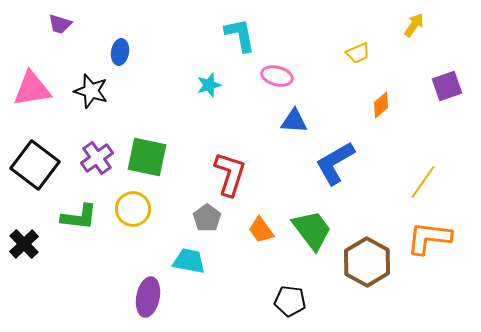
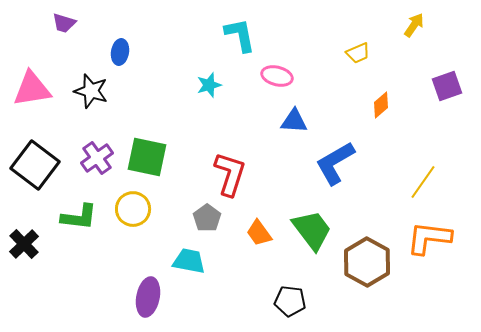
purple trapezoid: moved 4 px right, 1 px up
orange trapezoid: moved 2 px left, 3 px down
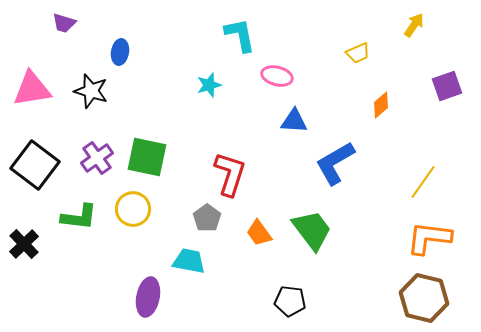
brown hexagon: moved 57 px right, 36 px down; rotated 15 degrees counterclockwise
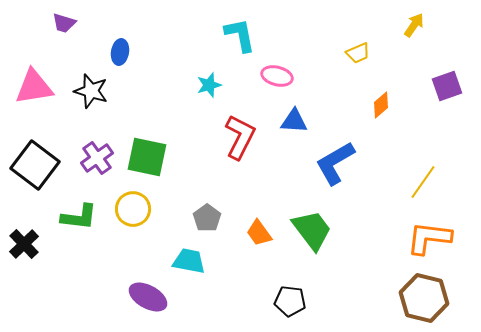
pink triangle: moved 2 px right, 2 px up
red L-shape: moved 10 px right, 37 px up; rotated 9 degrees clockwise
purple ellipse: rotated 72 degrees counterclockwise
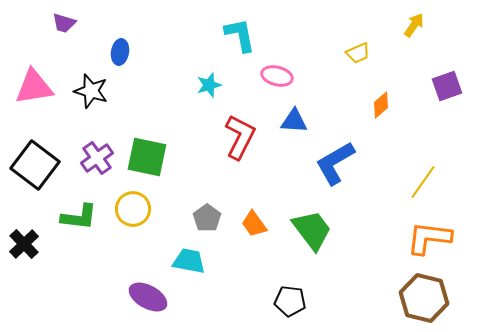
orange trapezoid: moved 5 px left, 9 px up
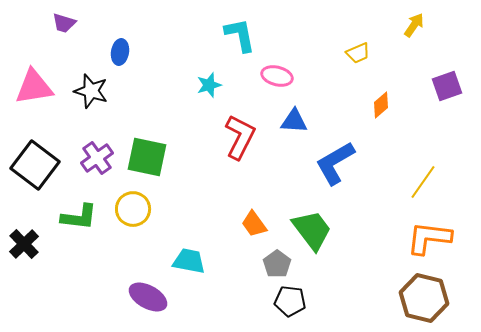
gray pentagon: moved 70 px right, 46 px down
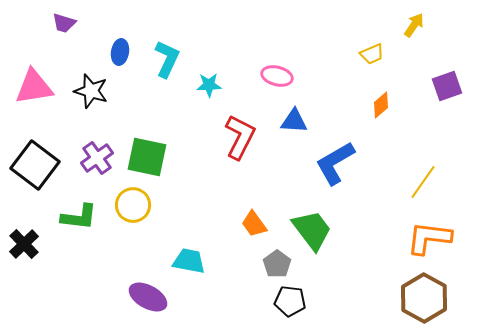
cyan L-shape: moved 73 px left, 24 px down; rotated 36 degrees clockwise
yellow trapezoid: moved 14 px right, 1 px down
cyan star: rotated 15 degrees clockwise
yellow circle: moved 4 px up
brown hexagon: rotated 15 degrees clockwise
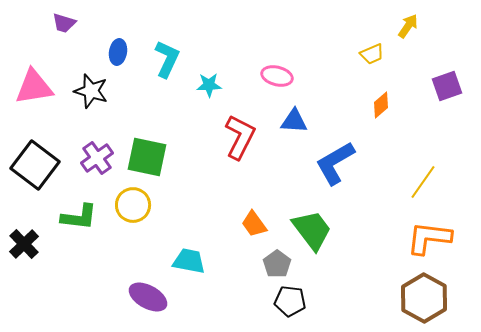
yellow arrow: moved 6 px left, 1 px down
blue ellipse: moved 2 px left
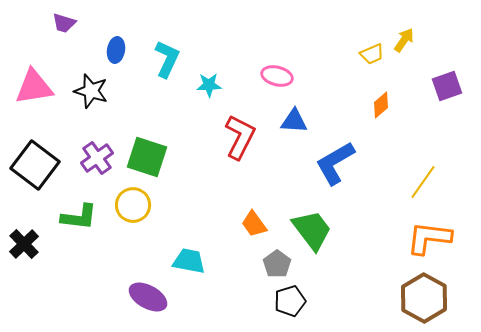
yellow arrow: moved 4 px left, 14 px down
blue ellipse: moved 2 px left, 2 px up
green square: rotated 6 degrees clockwise
black pentagon: rotated 24 degrees counterclockwise
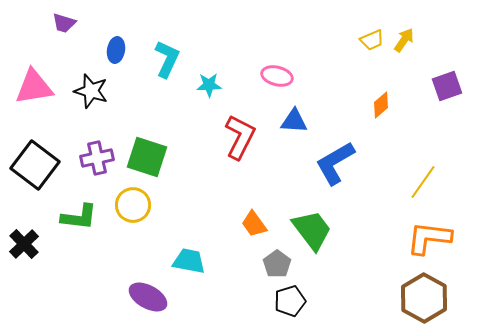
yellow trapezoid: moved 14 px up
purple cross: rotated 24 degrees clockwise
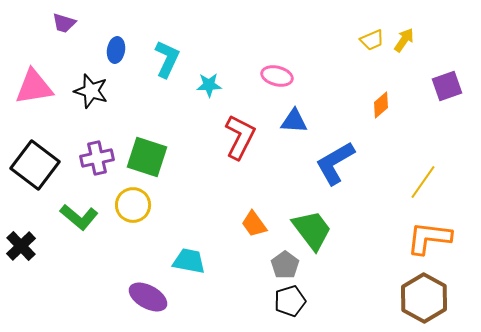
green L-shape: rotated 33 degrees clockwise
black cross: moved 3 px left, 2 px down
gray pentagon: moved 8 px right, 1 px down
